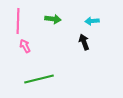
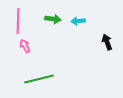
cyan arrow: moved 14 px left
black arrow: moved 23 px right
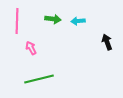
pink line: moved 1 px left
pink arrow: moved 6 px right, 2 px down
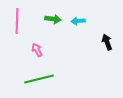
pink arrow: moved 6 px right, 2 px down
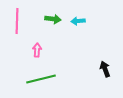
black arrow: moved 2 px left, 27 px down
pink arrow: rotated 32 degrees clockwise
green line: moved 2 px right
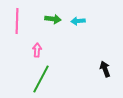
green line: rotated 48 degrees counterclockwise
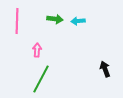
green arrow: moved 2 px right
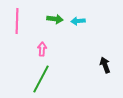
pink arrow: moved 5 px right, 1 px up
black arrow: moved 4 px up
